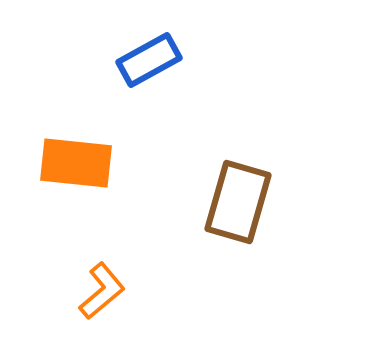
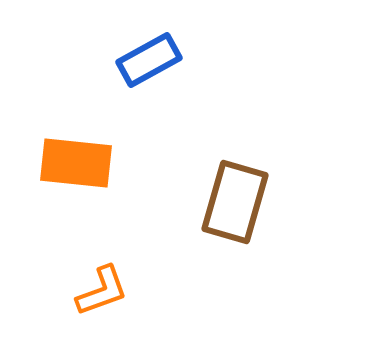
brown rectangle: moved 3 px left
orange L-shape: rotated 20 degrees clockwise
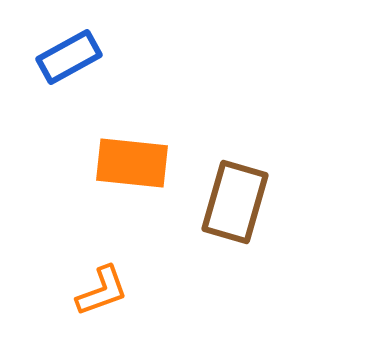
blue rectangle: moved 80 px left, 3 px up
orange rectangle: moved 56 px right
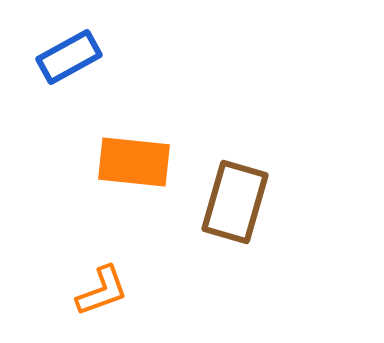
orange rectangle: moved 2 px right, 1 px up
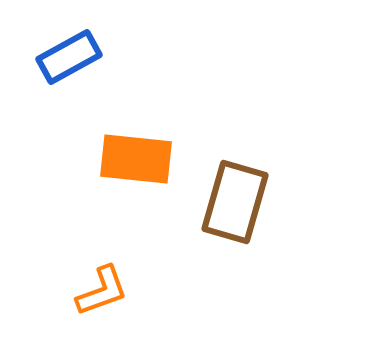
orange rectangle: moved 2 px right, 3 px up
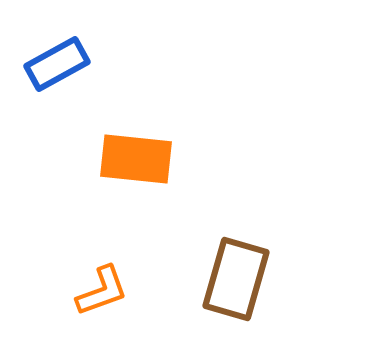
blue rectangle: moved 12 px left, 7 px down
brown rectangle: moved 1 px right, 77 px down
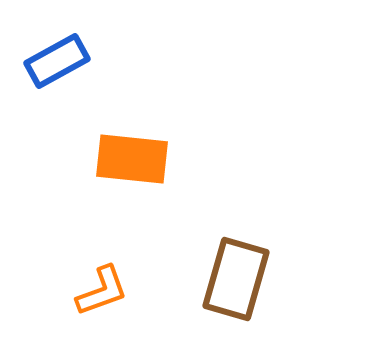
blue rectangle: moved 3 px up
orange rectangle: moved 4 px left
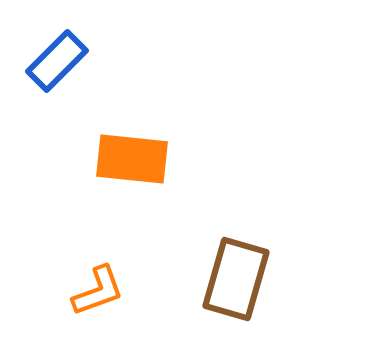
blue rectangle: rotated 16 degrees counterclockwise
orange L-shape: moved 4 px left
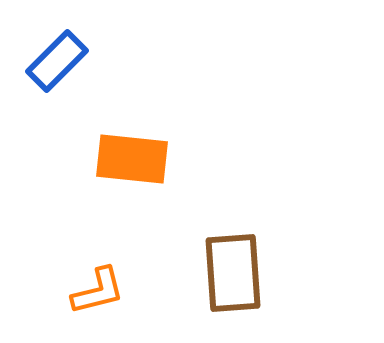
brown rectangle: moved 3 px left, 6 px up; rotated 20 degrees counterclockwise
orange L-shape: rotated 6 degrees clockwise
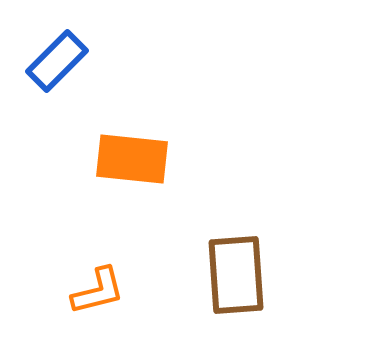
brown rectangle: moved 3 px right, 2 px down
